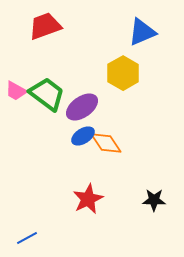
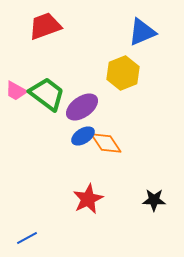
yellow hexagon: rotated 8 degrees clockwise
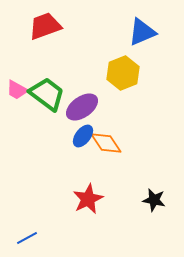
pink trapezoid: moved 1 px right, 1 px up
blue ellipse: rotated 20 degrees counterclockwise
black star: rotated 10 degrees clockwise
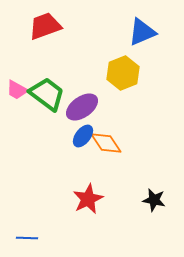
blue line: rotated 30 degrees clockwise
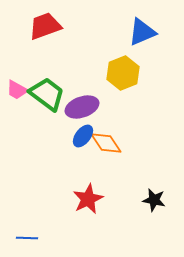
purple ellipse: rotated 16 degrees clockwise
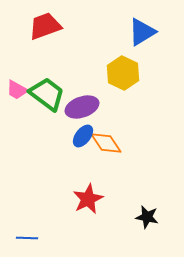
blue triangle: rotated 8 degrees counterclockwise
yellow hexagon: rotated 12 degrees counterclockwise
black star: moved 7 px left, 17 px down
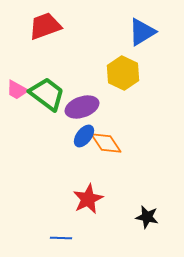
blue ellipse: moved 1 px right
blue line: moved 34 px right
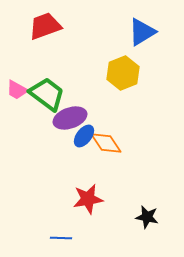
yellow hexagon: rotated 12 degrees clockwise
purple ellipse: moved 12 px left, 11 px down
red star: rotated 16 degrees clockwise
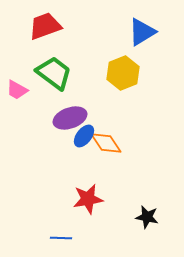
green trapezoid: moved 7 px right, 21 px up
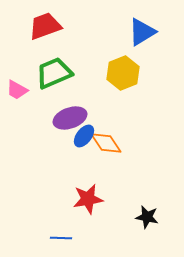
green trapezoid: rotated 60 degrees counterclockwise
